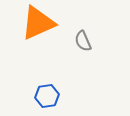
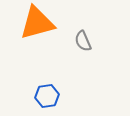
orange triangle: moved 1 px left; rotated 9 degrees clockwise
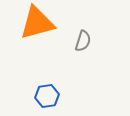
gray semicircle: rotated 140 degrees counterclockwise
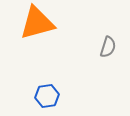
gray semicircle: moved 25 px right, 6 px down
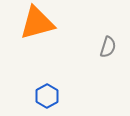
blue hexagon: rotated 20 degrees counterclockwise
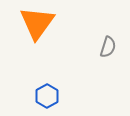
orange triangle: rotated 39 degrees counterclockwise
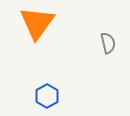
gray semicircle: moved 4 px up; rotated 30 degrees counterclockwise
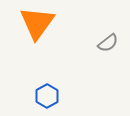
gray semicircle: rotated 65 degrees clockwise
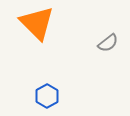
orange triangle: rotated 21 degrees counterclockwise
